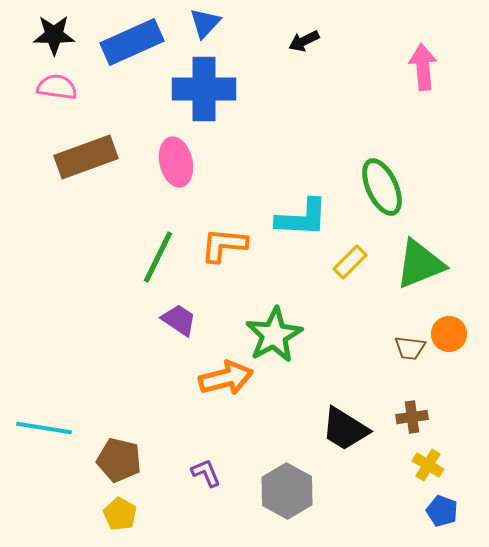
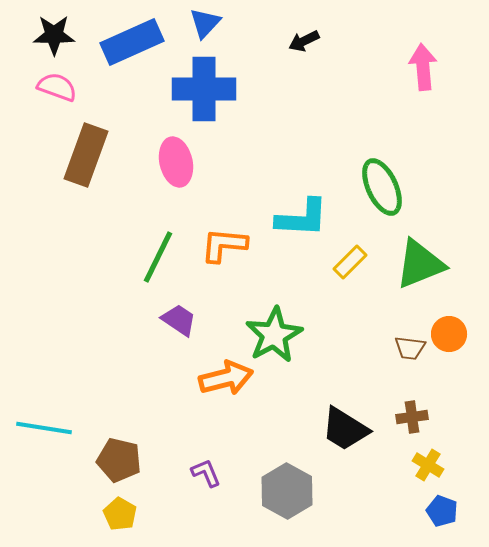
pink semicircle: rotated 12 degrees clockwise
brown rectangle: moved 2 px up; rotated 50 degrees counterclockwise
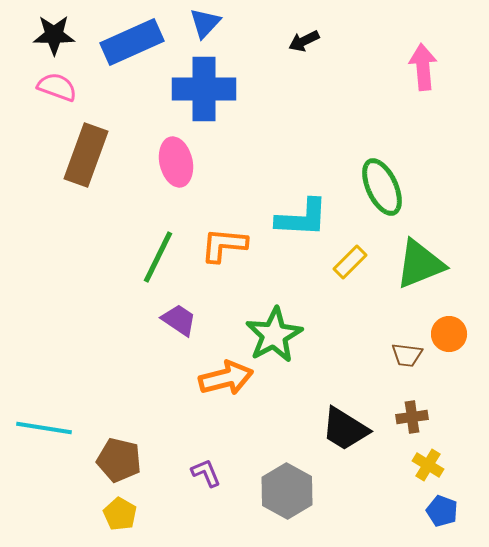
brown trapezoid: moved 3 px left, 7 px down
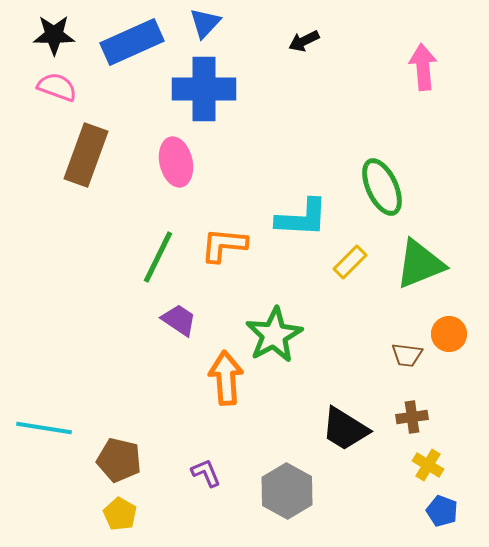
orange arrow: rotated 80 degrees counterclockwise
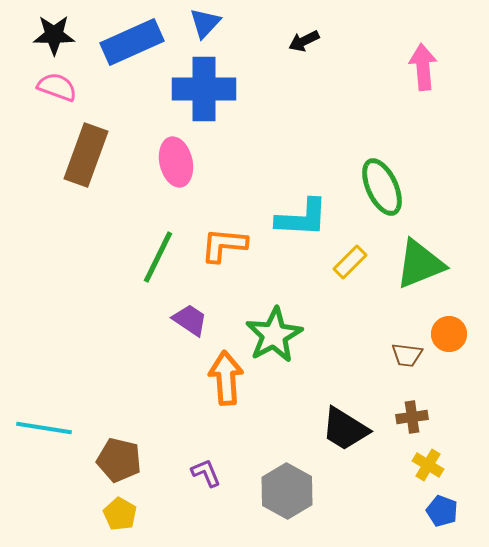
purple trapezoid: moved 11 px right
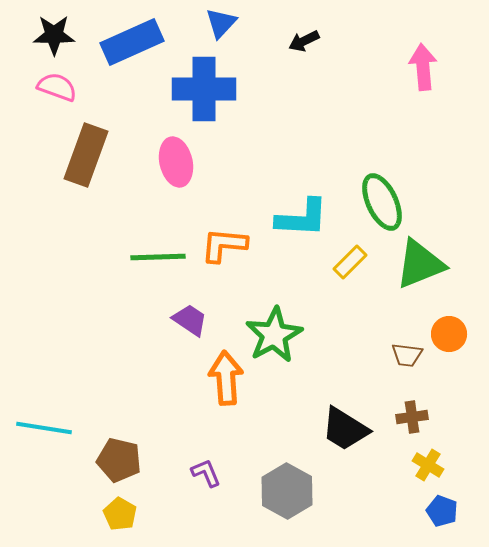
blue triangle: moved 16 px right
green ellipse: moved 15 px down
green line: rotated 62 degrees clockwise
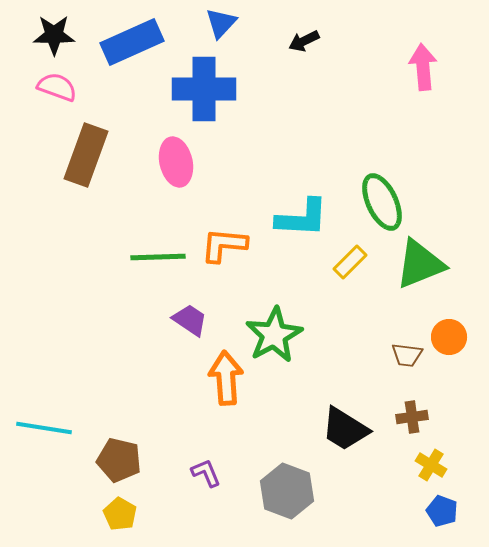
orange circle: moved 3 px down
yellow cross: moved 3 px right
gray hexagon: rotated 8 degrees counterclockwise
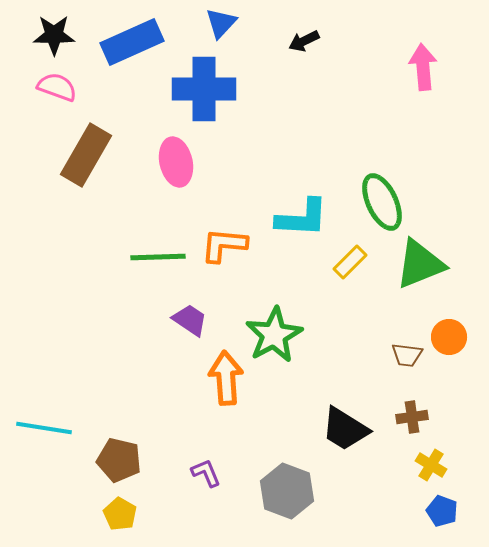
brown rectangle: rotated 10 degrees clockwise
